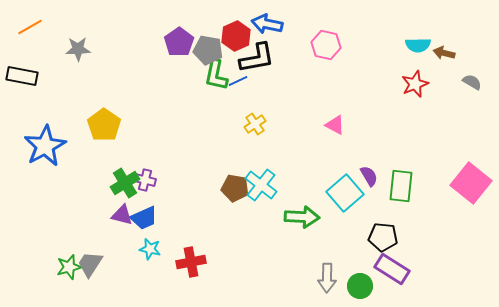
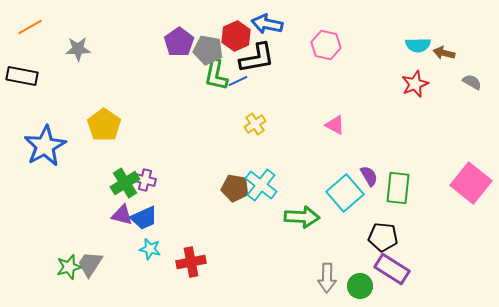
green rectangle: moved 3 px left, 2 px down
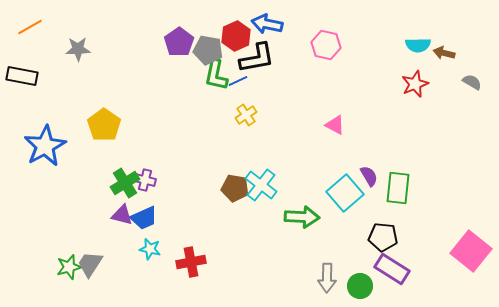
yellow cross: moved 9 px left, 9 px up
pink square: moved 68 px down
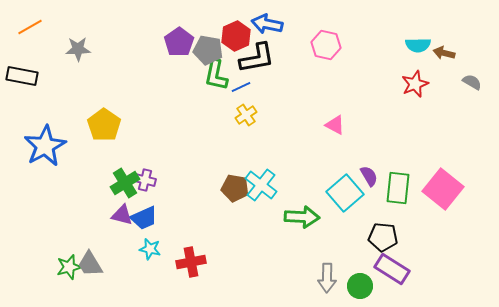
blue line: moved 3 px right, 6 px down
pink square: moved 28 px left, 62 px up
gray trapezoid: rotated 64 degrees counterclockwise
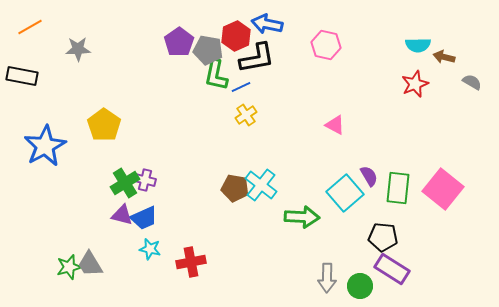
brown arrow: moved 4 px down
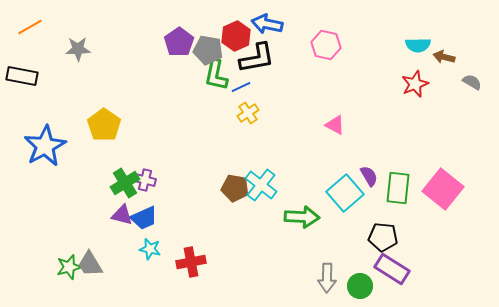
yellow cross: moved 2 px right, 2 px up
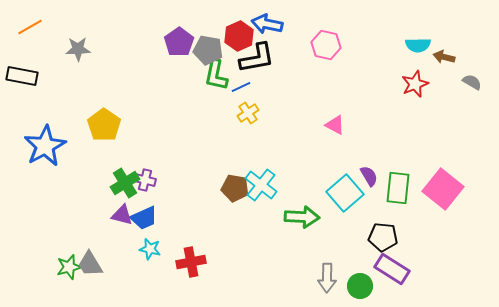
red hexagon: moved 3 px right
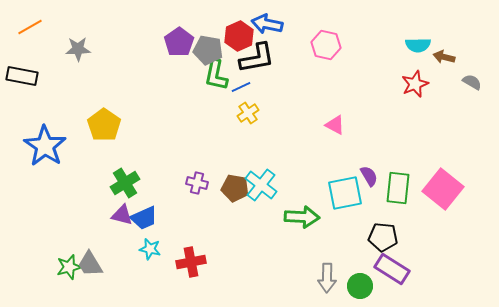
blue star: rotated 9 degrees counterclockwise
purple cross: moved 52 px right, 3 px down
cyan square: rotated 30 degrees clockwise
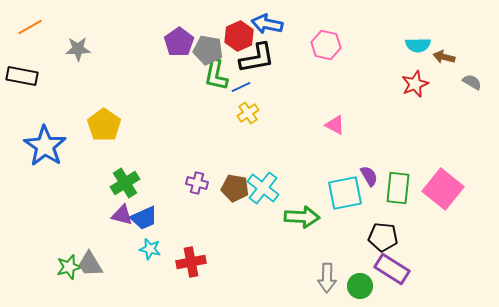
cyan cross: moved 2 px right, 3 px down
